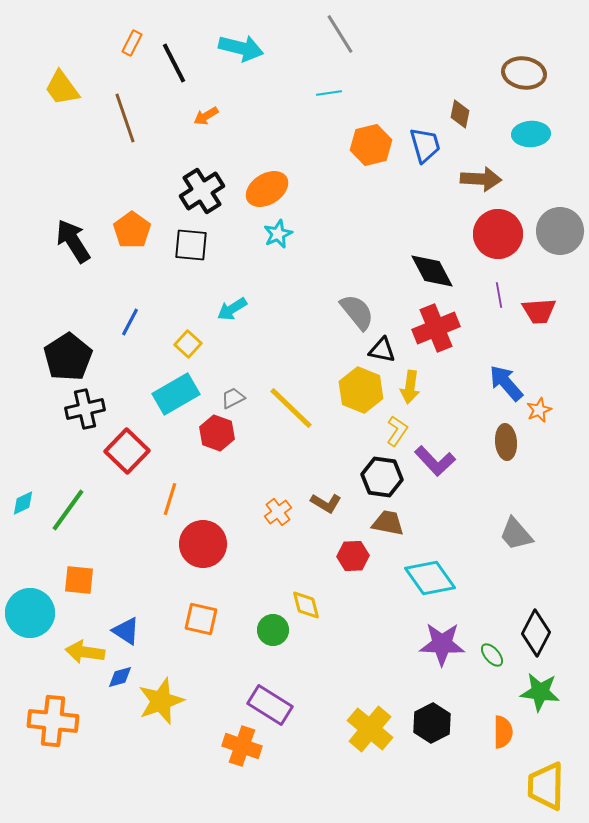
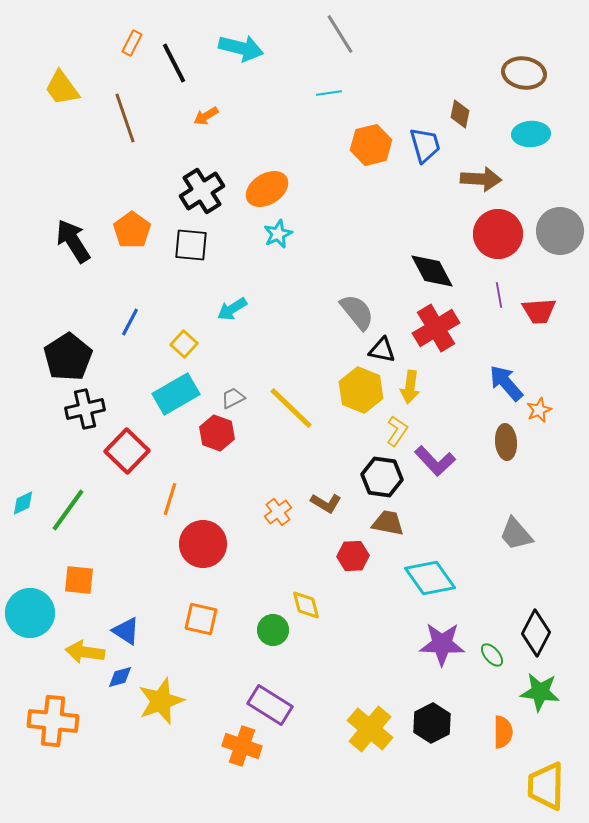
red cross at (436, 328): rotated 9 degrees counterclockwise
yellow square at (188, 344): moved 4 px left
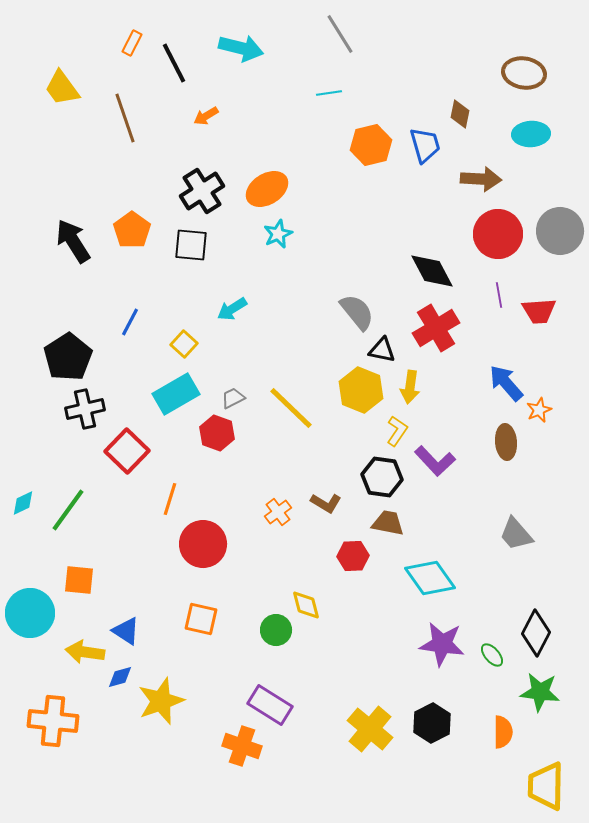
green circle at (273, 630): moved 3 px right
purple star at (442, 644): rotated 6 degrees clockwise
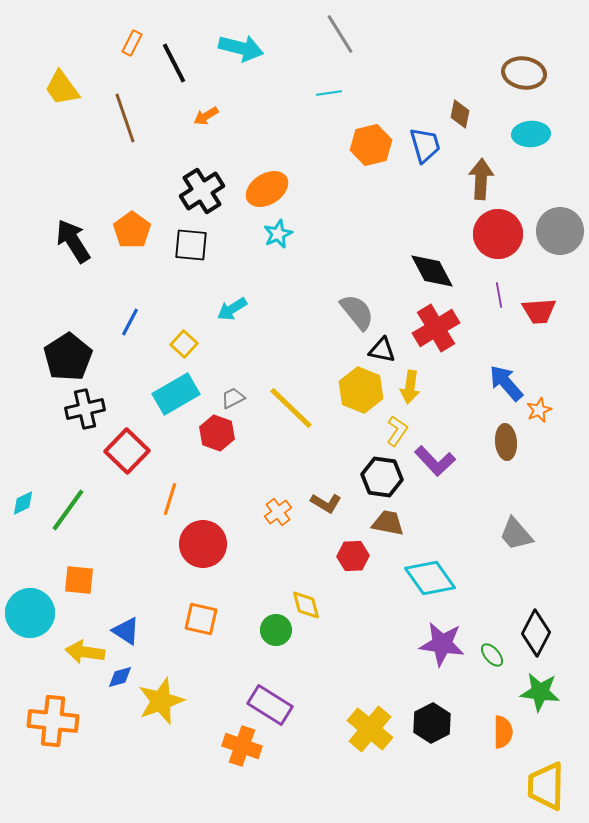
brown arrow at (481, 179): rotated 90 degrees counterclockwise
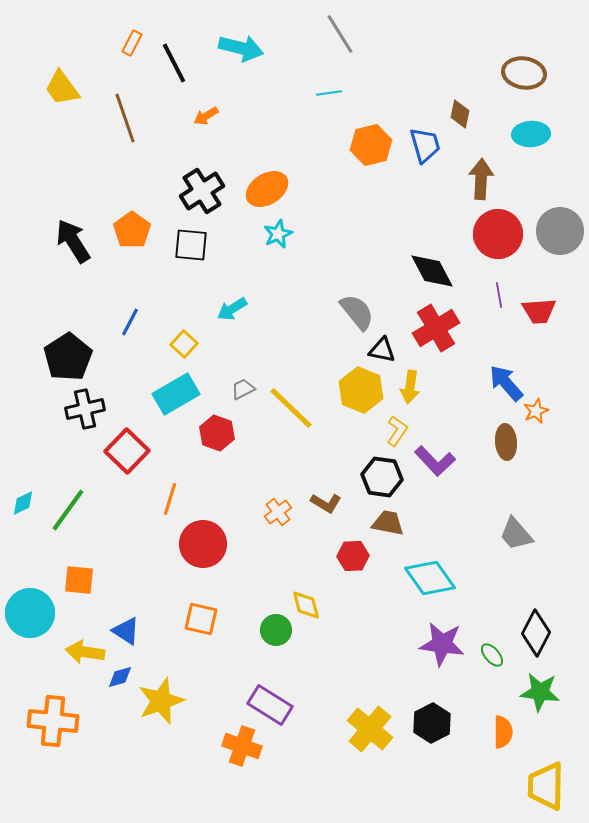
gray trapezoid at (233, 398): moved 10 px right, 9 px up
orange star at (539, 410): moved 3 px left, 1 px down
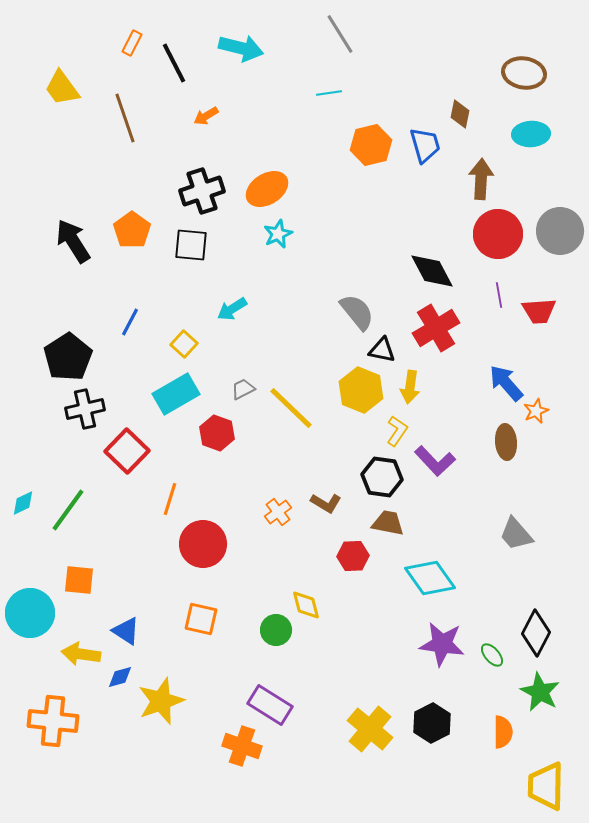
black cross at (202, 191): rotated 15 degrees clockwise
yellow arrow at (85, 652): moved 4 px left, 2 px down
green star at (540, 692): rotated 21 degrees clockwise
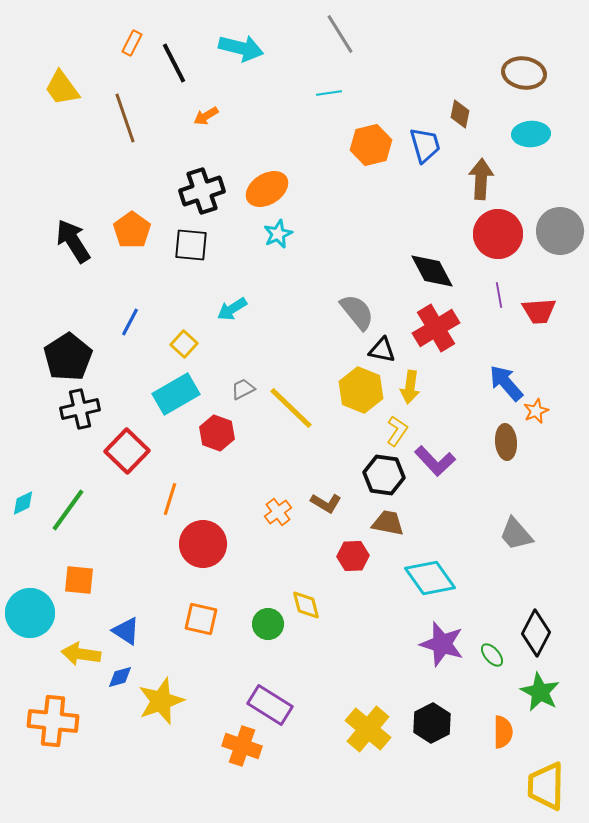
black cross at (85, 409): moved 5 px left
black hexagon at (382, 477): moved 2 px right, 2 px up
green circle at (276, 630): moved 8 px left, 6 px up
purple star at (442, 644): rotated 9 degrees clockwise
yellow cross at (370, 729): moved 2 px left
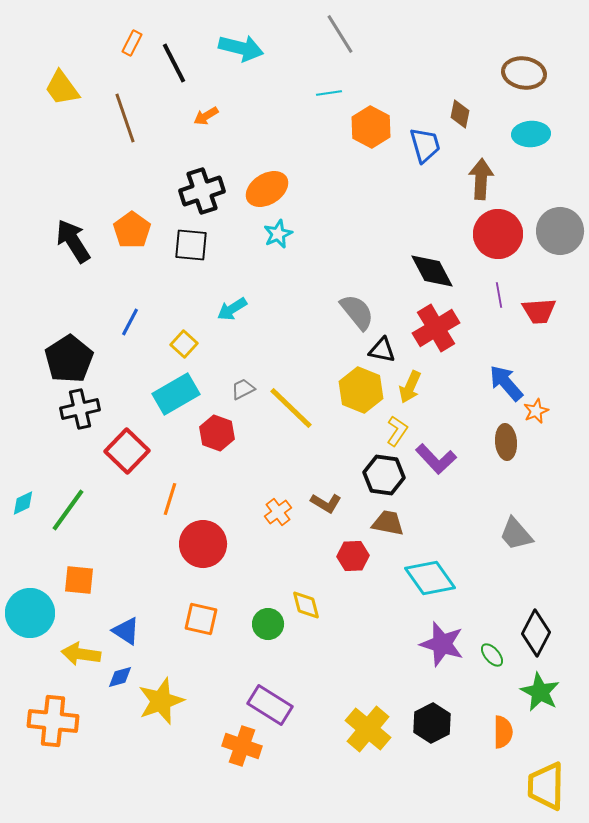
orange hexagon at (371, 145): moved 18 px up; rotated 18 degrees counterclockwise
black pentagon at (68, 357): moved 1 px right, 2 px down
yellow arrow at (410, 387): rotated 16 degrees clockwise
purple L-shape at (435, 461): moved 1 px right, 2 px up
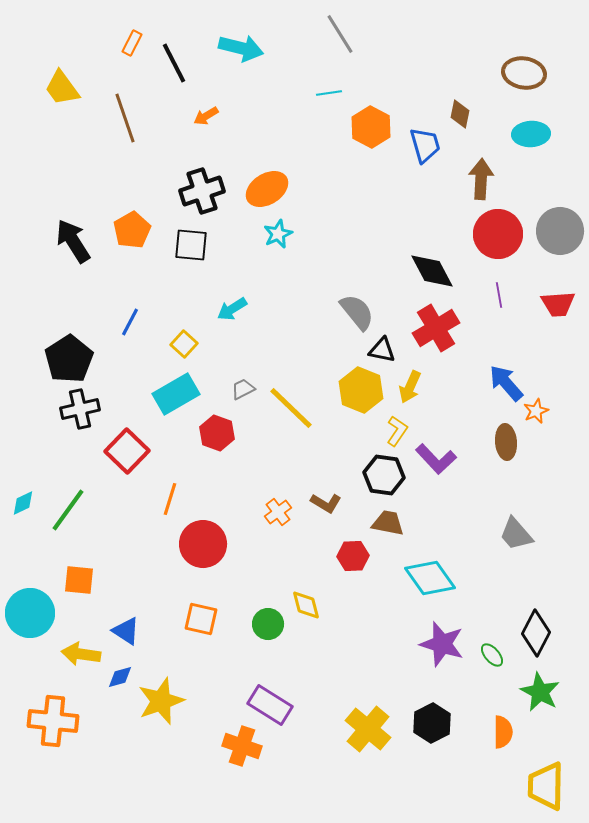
orange pentagon at (132, 230): rotated 6 degrees clockwise
red trapezoid at (539, 311): moved 19 px right, 7 px up
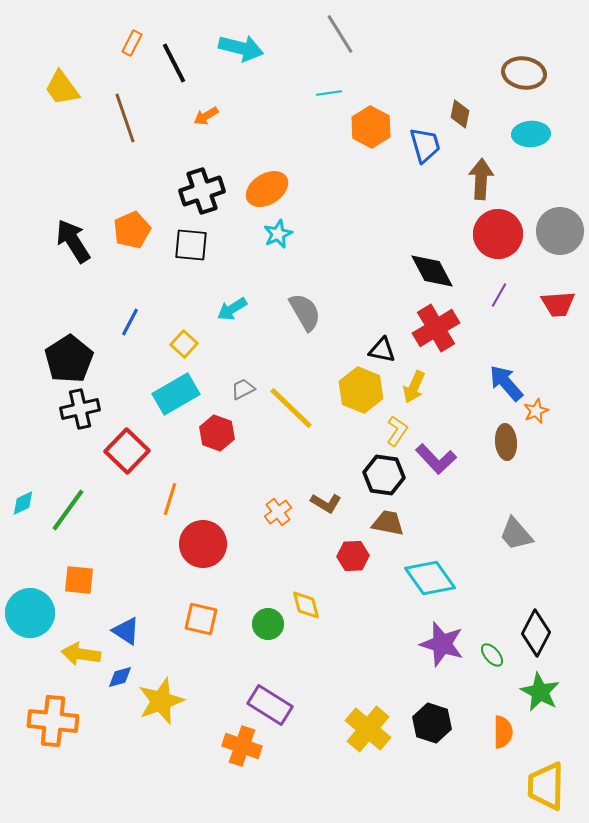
orange pentagon at (132, 230): rotated 6 degrees clockwise
purple line at (499, 295): rotated 40 degrees clockwise
gray semicircle at (357, 312): moved 52 px left; rotated 9 degrees clockwise
yellow arrow at (410, 387): moved 4 px right
black hexagon at (432, 723): rotated 15 degrees counterclockwise
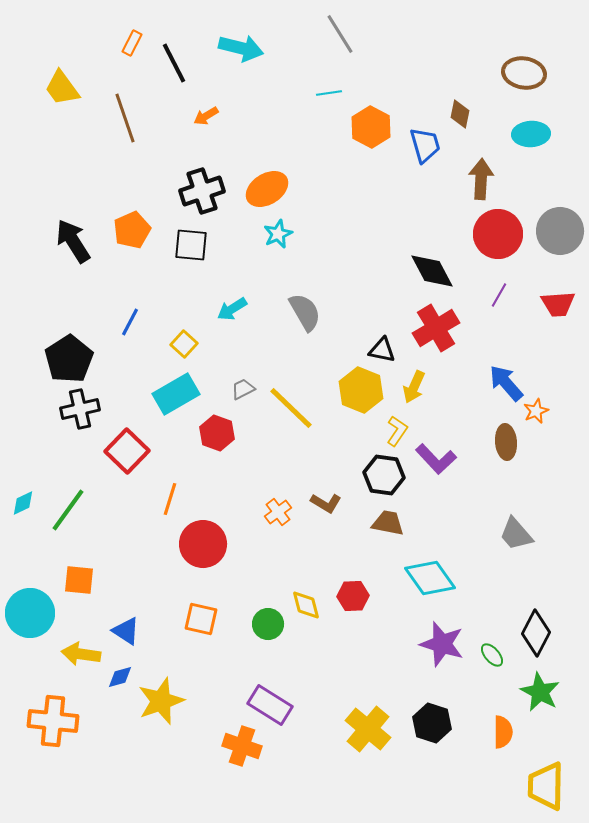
red hexagon at (353, 556): moved 40 px down
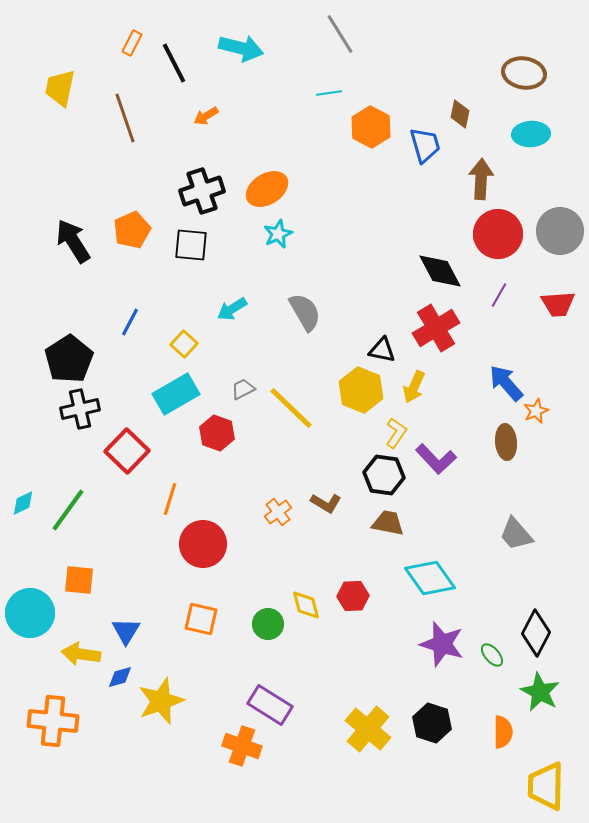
yellow trapezoid at (62, 88): moved 2 px left; rotated 48 degrees clockwise
black diamond at (432, 271): moved 8 px right
yellow L-shape at (397, 431): moved 1 px left, 2 px down
blue triangle at (126, 631): rotated 28 degrees clockwise
